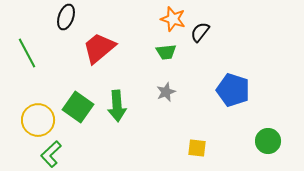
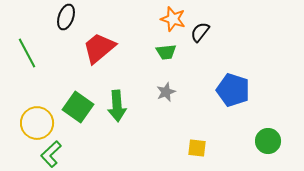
yellow circle: moved 1 px left, 3 px down
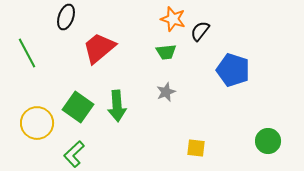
black semicircle: moved 1 px up
blue pentagon: moved 20 px up
yellow square: moved 1 px left
green L-shape: moved 23 px right
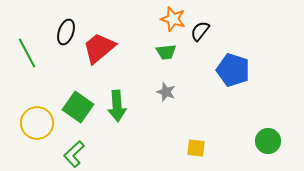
black ellipse: moved 15 px down
gray star: rotated 30 degrees counterclockwise
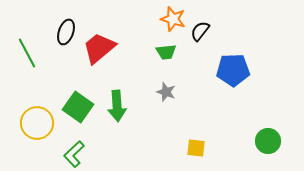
blue pentagon: rotated 20 degrees counterclockwise
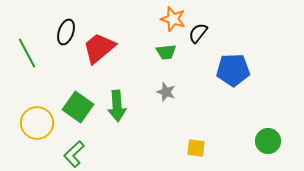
black semicircle: moved 2 px left, 2 px down
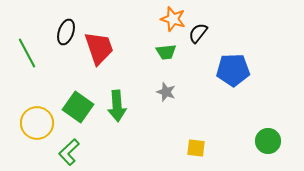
red trapezoid: rotated 111 degrees clockwise
green L-shape: moved 5 px left, 2 px up
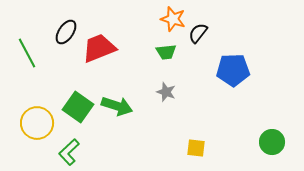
black ellipse: rotated 15 degrees clockwise
red trapezoid: rotated 93 degrees counterclockwise
green arrow: rotated 68 degrees counterclockwise
green circle: moved 4 px right, 1 px down
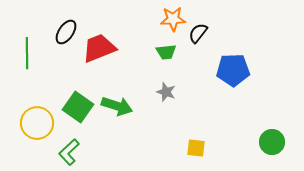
orange star: rotated 20 degrees counterclockwise
green line: rotated 28 degrees clockwise
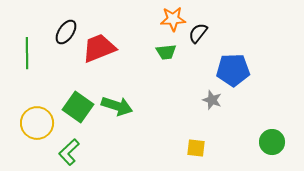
gray star: moved 46 px right, 8 px down
